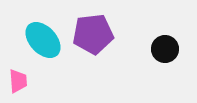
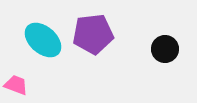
cyan ellipse: rotated 6 degrees counterclockwise
pink trapezoid: moved 2 px left, 4 px down; rotated 65 degrees counterclockwise
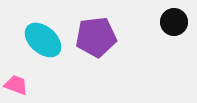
purple pentagon: moved 3 px right, 3 px down
black circle: moved 9 px right, 27 px up
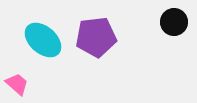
pink trapezoid: moved 1 px right, 1 px up; rotated 20 degrees clockwise
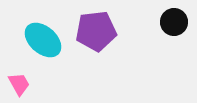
purple pentagon: moved 6 px up
pink trapezoid: moved 2 px right; rotated 20 degrees clockwise
